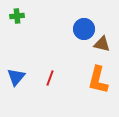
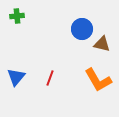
blue circle: moved 2 px left
orange L-shape: rotated 44 degrees counterclockwise
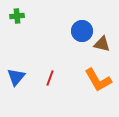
blue circle: moved 2 px down
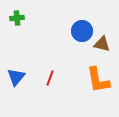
green cross: moved 2 px down
orange L-shape: rotated 20 degrees clockwise
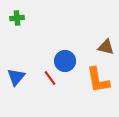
blue circle: moved 17 px left, 30 px down
brown triangle: moved 4 px right, 3 px down
red line: rotated 56 degrees counterclockwise
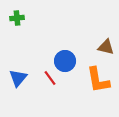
blue triangle: moved 2 px right, 1 px down
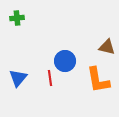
brown triangle: moved 1 px right
red line: rotated 28 degrees clockwise
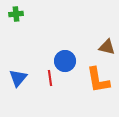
green cross: moved 1 px left, 4 px up
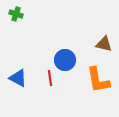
green cross: rotated 24 degrees clockwise
brown triangle: moved 3 px left, 3 px up
blue circle: moved 1 px up
blue triangle: rotated 42 degrees counterclockwise
